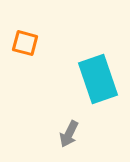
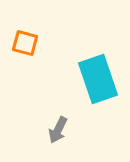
gray arrow: moved 11 px left, 4 px up
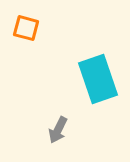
orange square: moved 1 px right, 15 px up
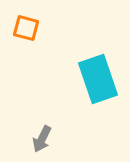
gray arrow: moved 16 px left, 9 px down
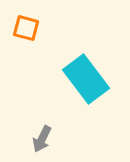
cyan rectangle: moved 12 px left; rotated 18 degrees counterclockwise
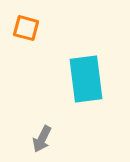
cyan rectangle: rotated 30 degrees clockwise
